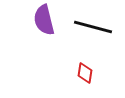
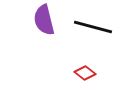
red diamond: rotated 60 degrees counterclockwise
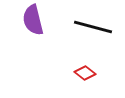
purple semicircle: moved 11 px left
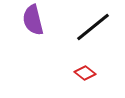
black line: rotated 54 degrees counterclockwise
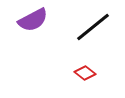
purple semicircle: rotated 104 degrees counterclockwise
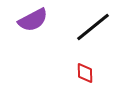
red diamond: rotated 50 degrees clockwise
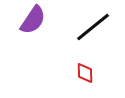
purple semicircle: rotated 28 degrees counterclockwise
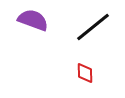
purple semicircle: rotated 104 degrees counterclockwise
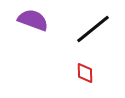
black line: moved 2 px down
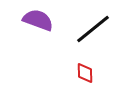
purple semicircle: moved 5 px right
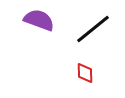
purple semicircle: moved 1 px right
